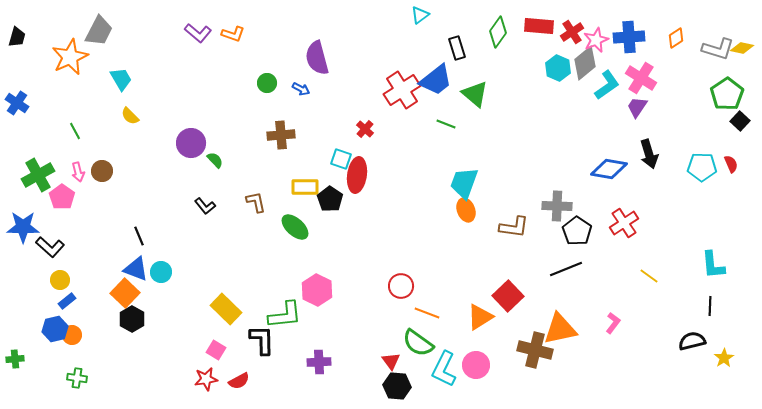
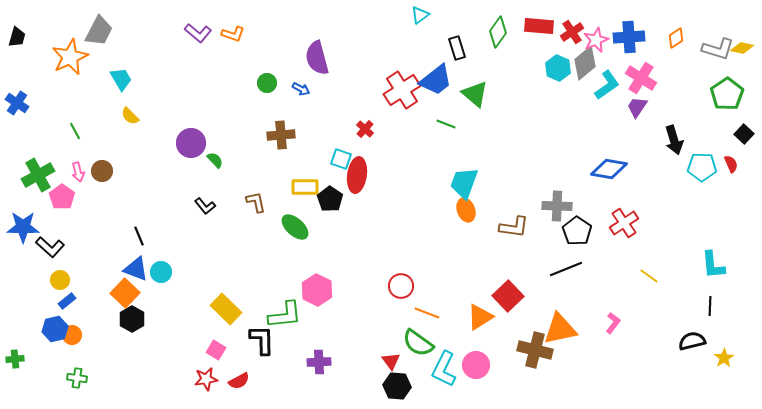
black square at (740, 121): moved 4 px right, 13 px down
black arrow at (649, 154): moved 25 px right, 14 px up
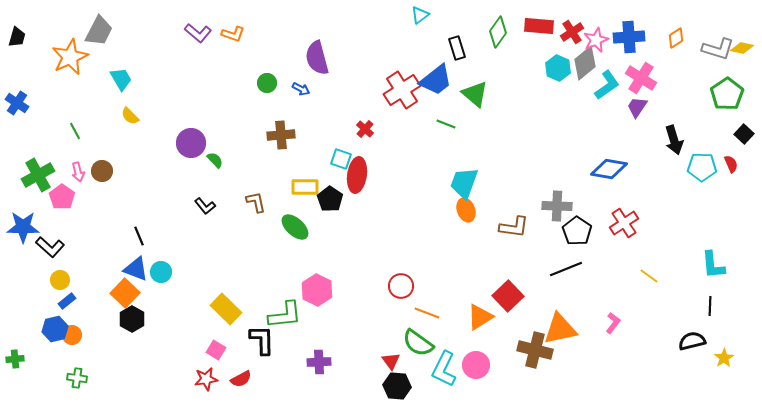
red semicircle at (239, 381): moved 2 px right, 2 px up
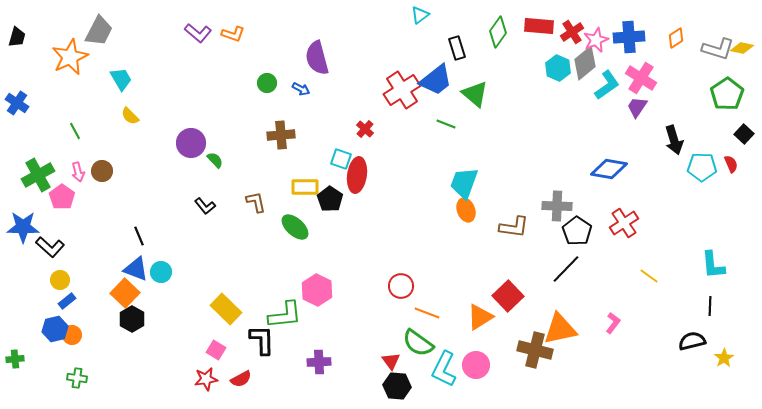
black line at (566, 269): rotated 24 degrees counterclockwise
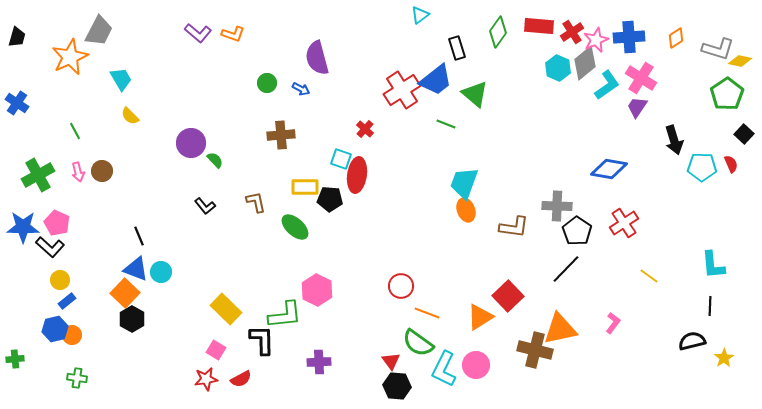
yellow diamond at (742, 48): moved 2 px left, 13 px down
pink pentagon at (62, 197): moved 5 px left, 26 px down; rotated 10 degrees counterclockwise
black pentagon at (330, 199): rotated 30 degrees counterclockwise
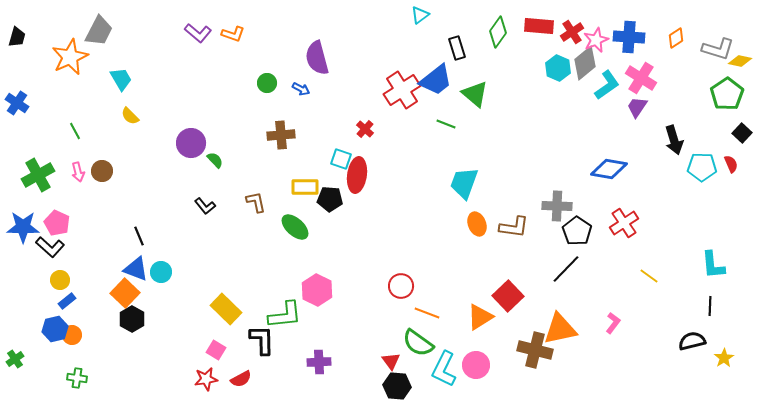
blue cross at (629, 37): rotated 8 degrees clockwise
black square at (744, 134): moved 2 px left, 1 px up
orange ellipse at (466, 210): moved 11 px right, 14 px down
green cross at (15, 359): rotated 30 degrees counterclockwise
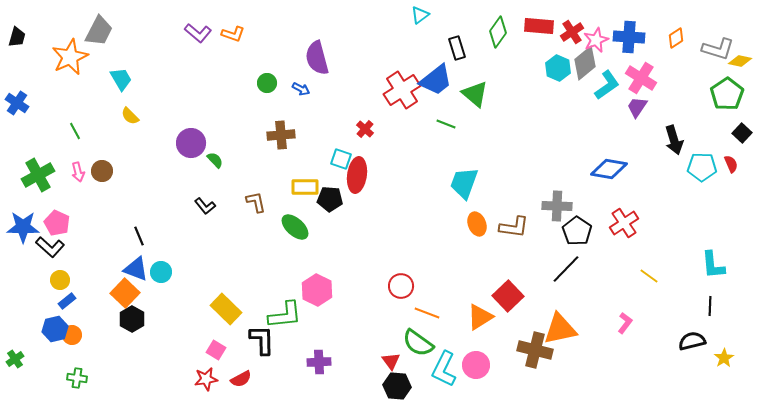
pink L-shape at (613, 323): moved 12 px right
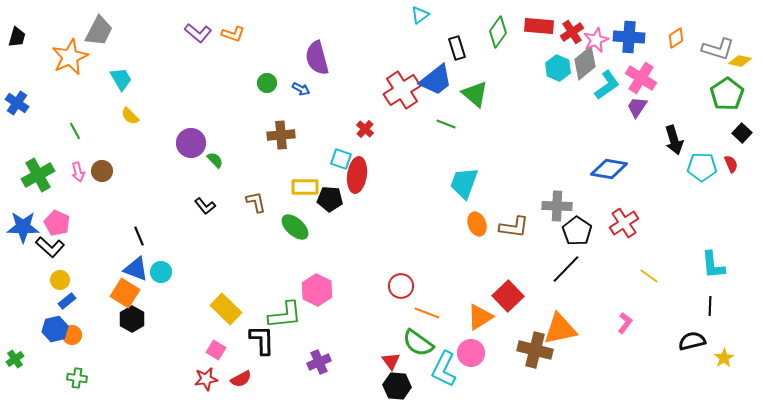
orange square at (125, 293): rotated 12 degrees counterclockwise
purple cross at (319, 362): rotated 20 degrees counterclockwise
pink circle at (476, 365): moved 5 px left, 12 px up
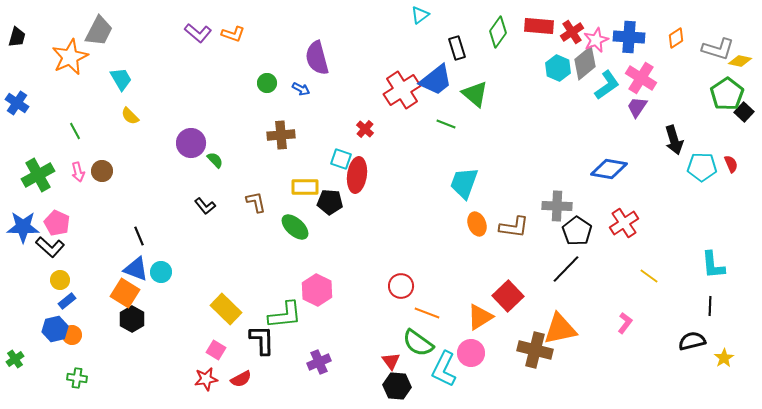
black square at (742, 133): moved 2 px right, 21 px up
black pentagon at (330, 199): moved 3 px down
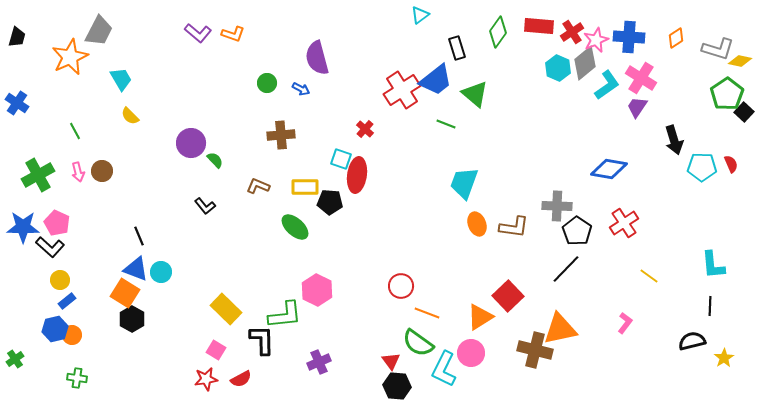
brown L-shape at (256, 202): moved 2 px right, 16 px up; rotated 55 degrees counterclockwise
